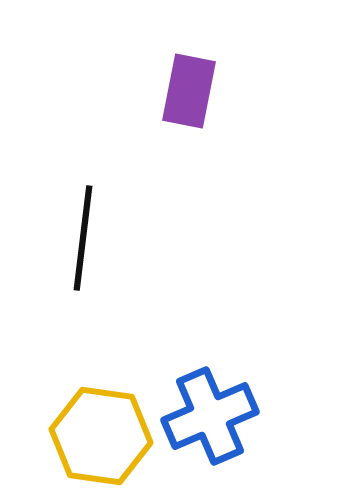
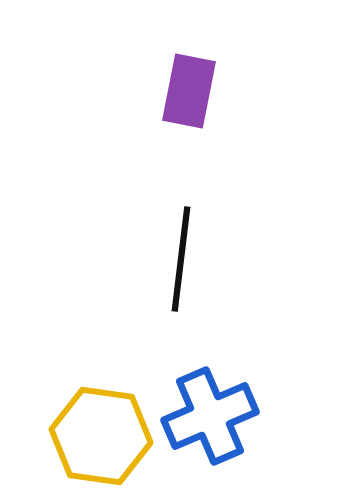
black line: moved 98 px right, 21 px down
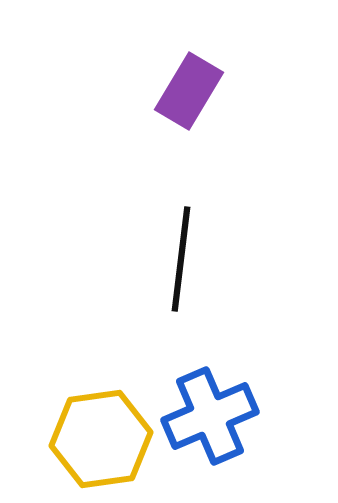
purple rectangle: rotated 20 degrees clockwise
yellow hexagon: moved 3 px down; rotated 16 degrees counterclockwise
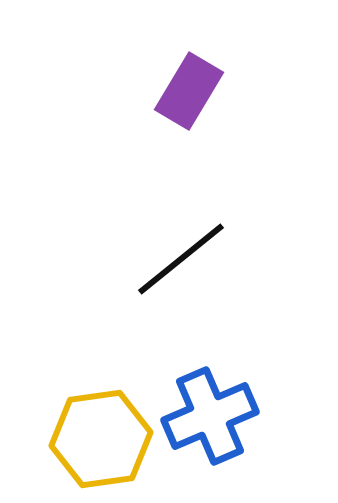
black line: rotated 44 degrees clockwise
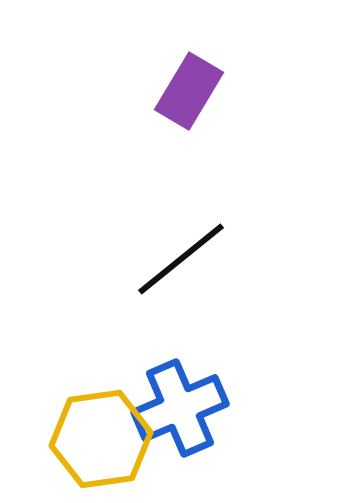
blue cross: moved 30 px left, 8 px up
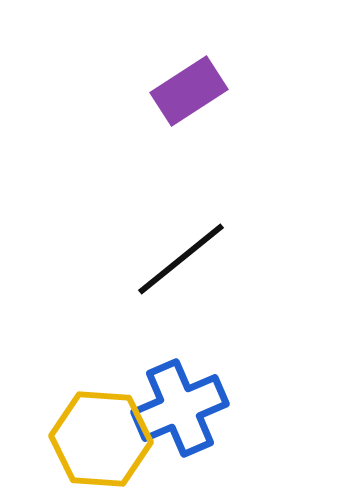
purple rectangle: rotated 26 degrees clockwise
yellow hexagon: rotated 12 degrees clockwise
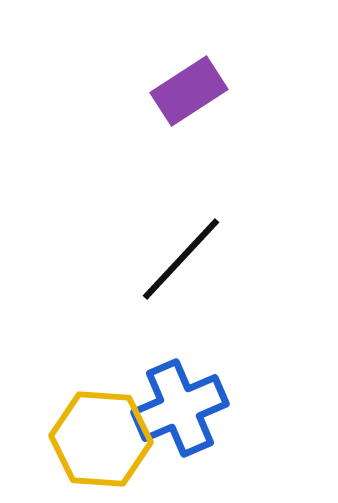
black line: rotated 8 degrees counterclockwise
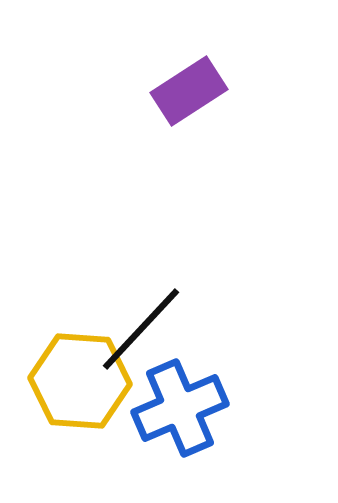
black line: moved 40 px left, 70 px down
yellow hexagon: moved 21 px left, 58 px up
